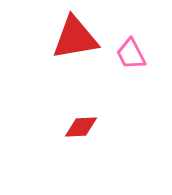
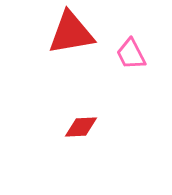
red triangle: moved 4 px left, 5 px up
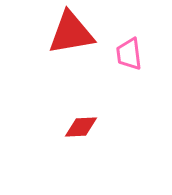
pink trapezoid: moved 2 px left; rotated 20 degrees clockwise
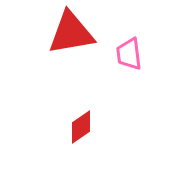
red diamond: rotated 32 degrees counterclockwise
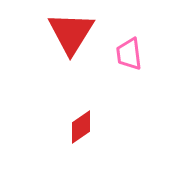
red triangle: rotated 48 degrees counterclockwise
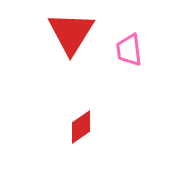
pink trapezoid: moved 4 px up
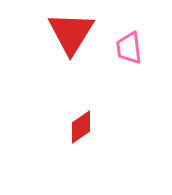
pink trapezoid: moved 2 px up
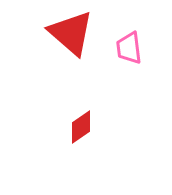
red triangle: rotated 21 degrees counterclockwise
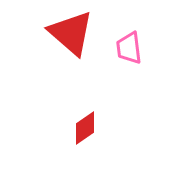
red diamond: moved 4 px right, 1 px down
